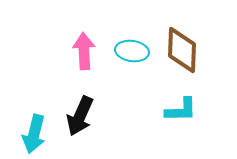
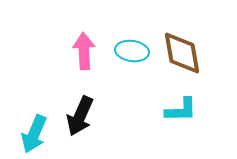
brown diamond: moved 3 px down; rotated 12 degrees counterclockwise
cyan arrow: rotated 9 degrees clockwise
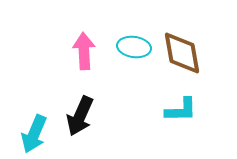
cyan ellipse: moved 2 px right, 4 px up
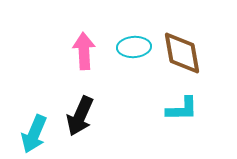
cyan ellipse: rotated 12 degrees counterclockwise
cyan L-shape: moved 1 px right, 1 px up
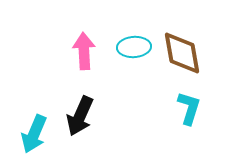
cyan L-shape: moved 7 px right, 1 px up; rotated 72 degrees counterclockwise
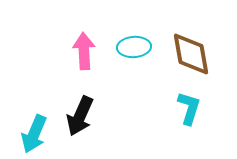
brown diamond: moved 9 px right, 1 px down
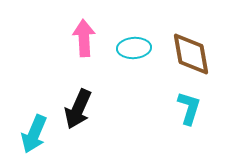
cyan ellipse: moved 1 px down
pink arrow: moved 13 px up
black arrow: moved 2 px left, 7 px up
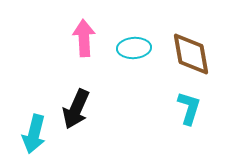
black arrow: moved 2 px left
cyan arrow: rotated 9 degrees counterclockwise
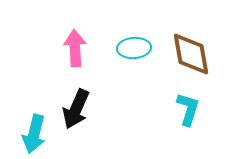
pink arrow: moved 9 px left, 10 px down
cyan L-shape: moved 1 px left, 1 px down
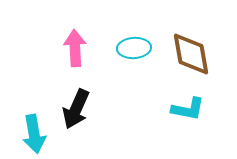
cyan L-shape: rotated 84 degrees clockwise
cyan arrow: rotated 24 degrees counterclockwise
